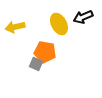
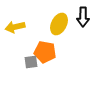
black arrow: rotated 66 degrees counterclockwise
yellow ellipse: rotated 55 degrees clockwise
gray square: moved 5 px left, 2 px up; rotated 32 degrees counterclockwise
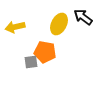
black arrow: rotated 126 degrees clockwise
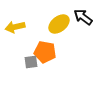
yellow ellipse: rotated 25 degrees clockwise
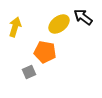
yellow arrow: rotated 120 degrees clockwise
gray square: moved 2 px left, 10 px down; rotated 16 degrees counterclockwise
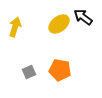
orange pentagon: moved 15 px right, 18 px down
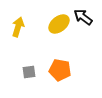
yellow arrow: moved 3 px right
gray square: rotated 16 degrees clockwise
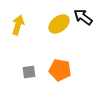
yellow arrow: moved 2 px up
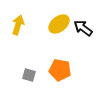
black arrow: moved 11 px down
gray square: moved 3 px down; rotated 24 degrees clockwise
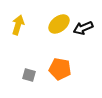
black arrow: rotated 60 degrees counterclockwise
orange pentagon: moved 1 px up
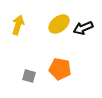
gray square: moved 1 px down
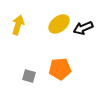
orange pentagon: rotated 15 degrees counterclockwise
